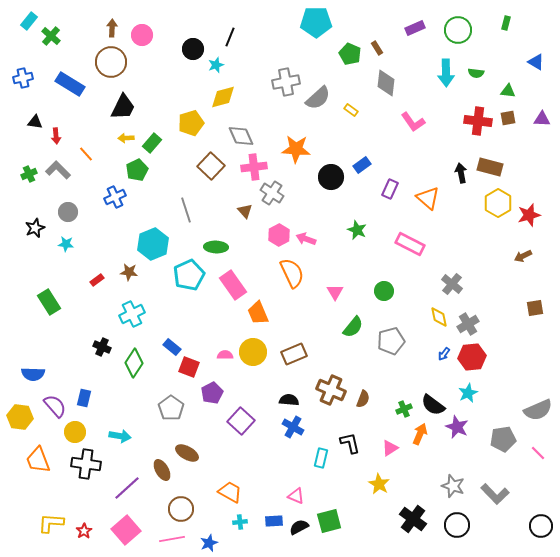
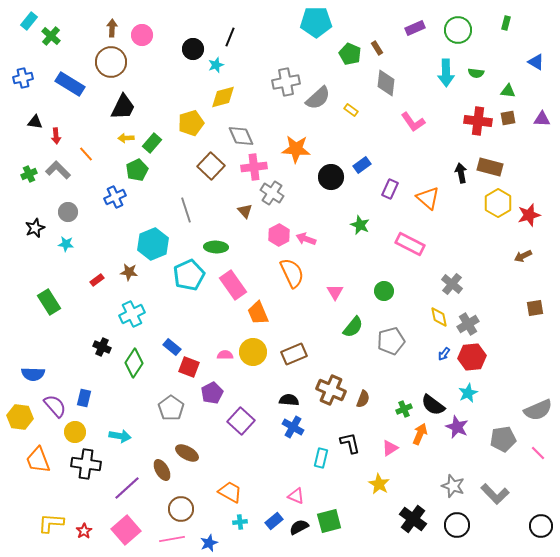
green star at (357, 230): moved 3 px right, 5 px up
blue rectangle at (274, 521): rotated 36 degrees counterclockwise
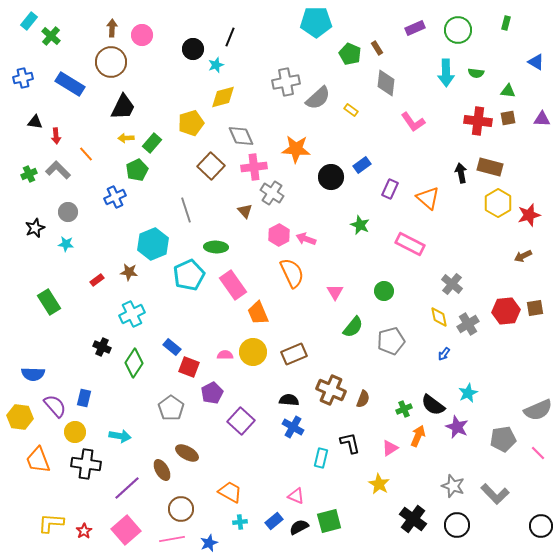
red hexagon at (472, 357): moved 34 px right, 46 px up
orange arrow at (420, 434): moved 2 px left, 2 px down
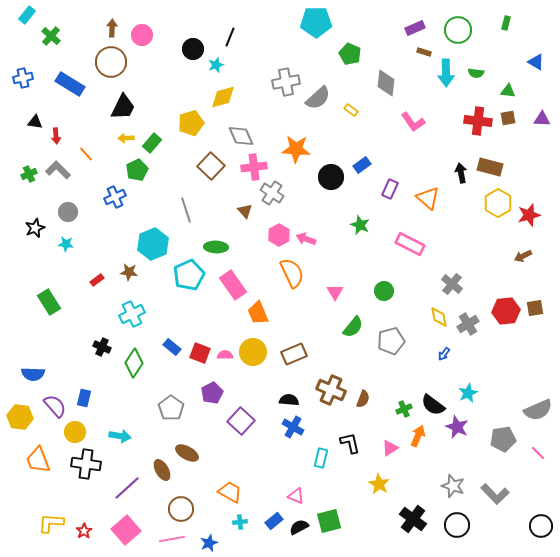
cyan rectangle at (29, 21): moved 2 px left, 6 px up
brown rectangle at (377, 48): moved 47 px right, 4 px down; rotated 40 degrees counterclockwise
red square at (189, 367): moved 11 px right, 14 px up
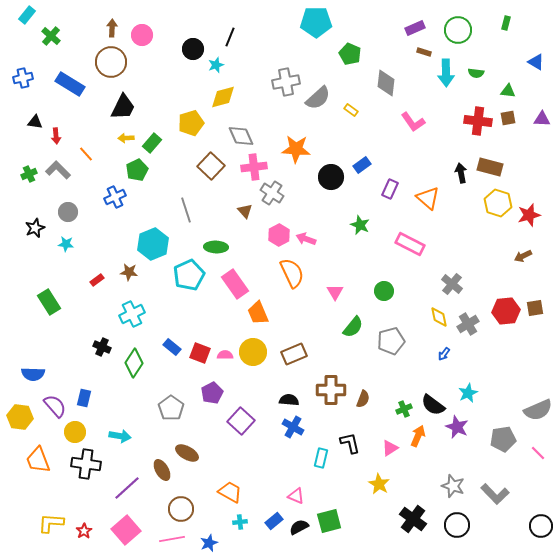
yellow hexagon at (498, 203): rotated 12 degrees counterclockwise
pink rectangle at (233, 285): moved 2 px right, 1 px up
brown cross at (331, 390): rotated 24 degrees counterclockwise
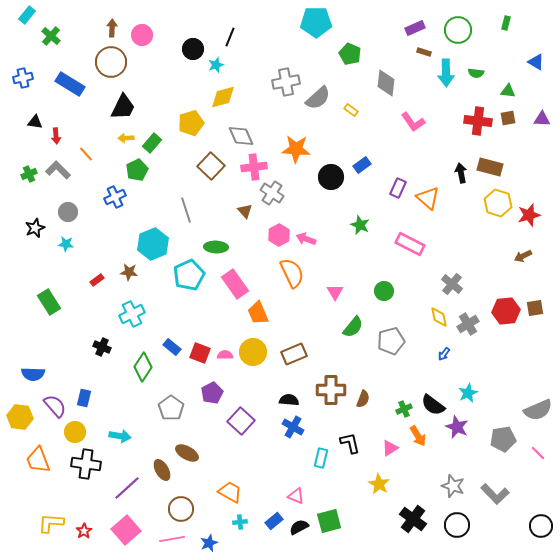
purple rectangle at (390, 189): moved 8 px right, 1 px up
green diamond at (134, 363): moved 9 px right, 4 px down
orange arrow at (418, 436): rotated 125 degrees clockwise
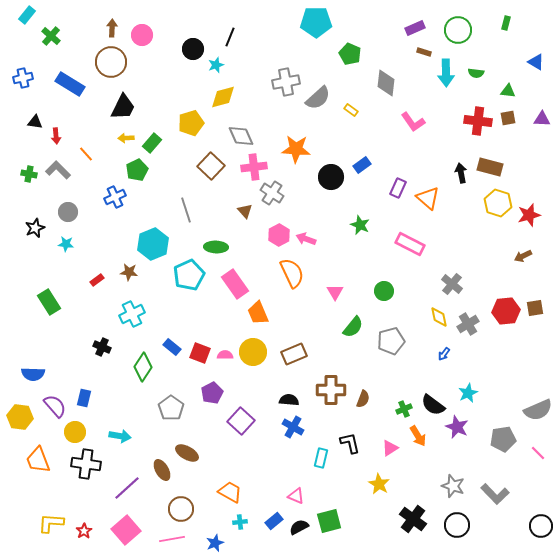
green cross at (29, 174): rotated 35 degrees clockwise
blue star at (209, 543): moved 6 px right
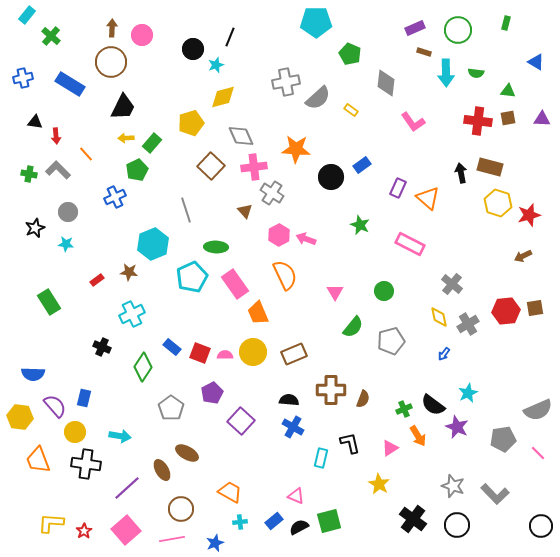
orange semicircle at (292, 273): moved 7 px left, 2 px down
cyan pentagon at (189, 275): moved 3 px right, 2 px down
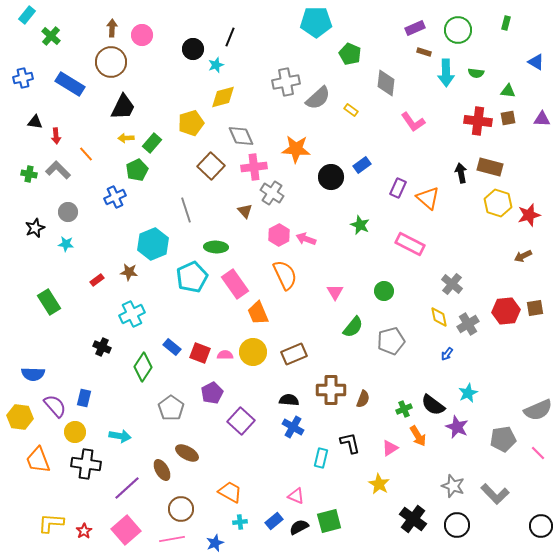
blue arrow at (444, 354): moved 3 px right
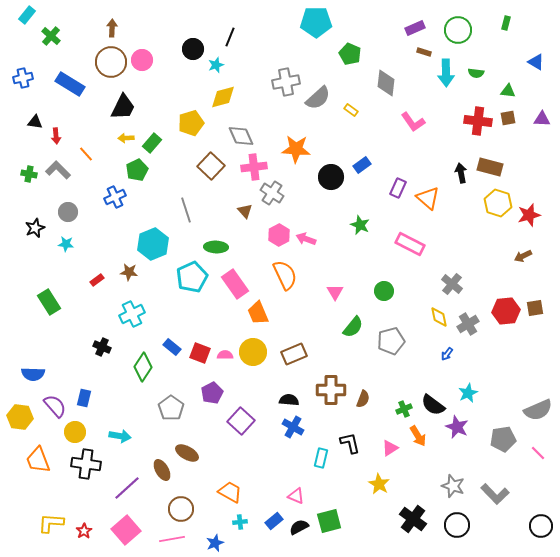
pink circle at (142, 35): moved 25 px down
